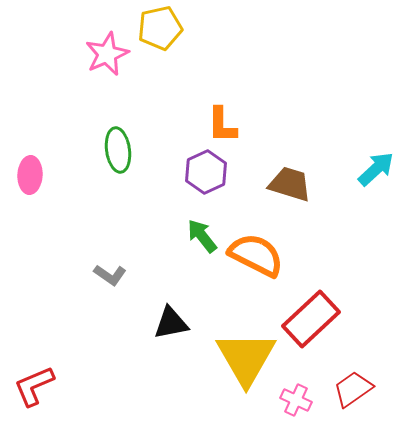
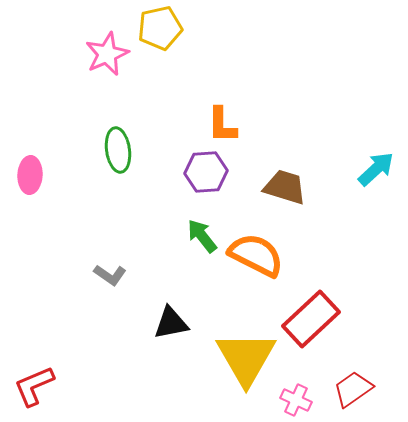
purple hexagon: rotated 21 degrees clockwise
brown trapezoid: moved 5 px left, 3 px down
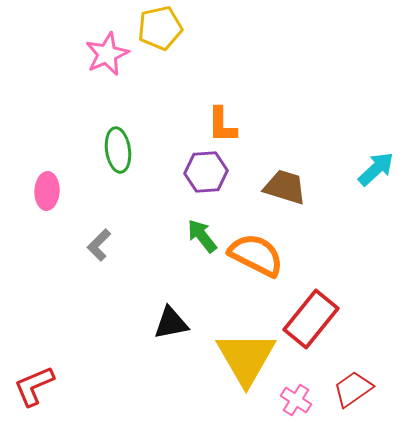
pink ellipse: moved 17 px right, 16 px down
gray L-shape: moved 11 px left, 30 px up; rotated 100 degrees clockwise
red rectangle: rotated 8 degrees counterclockwise
pink cross: rotated 8 degrees clockwise
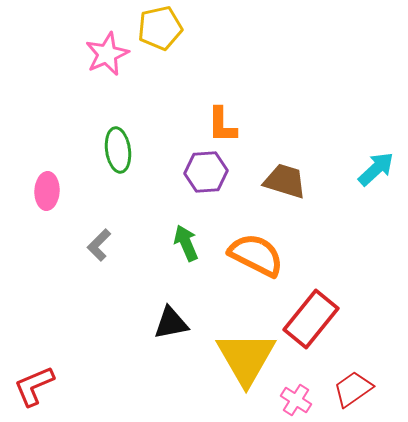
brown trapezoid: moved 6 px up
green arrow: moved 16 px left, 7 px down; rotated 15 degrees clockwise
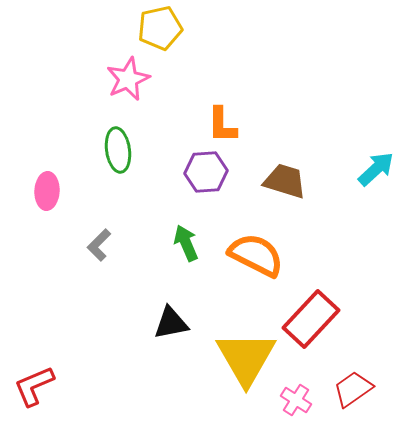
pink star: moved 21 px right, 25 px down
red rectangle: rotated 4 degrees clockwise
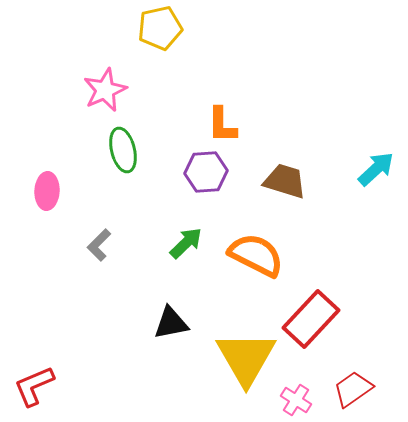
pink star: moved 23 px left, 11 px down
green ellipse: moved 5 px right; rotated 6 degrees counterclockwise
green arrow: rotated 69 degrees clockwise
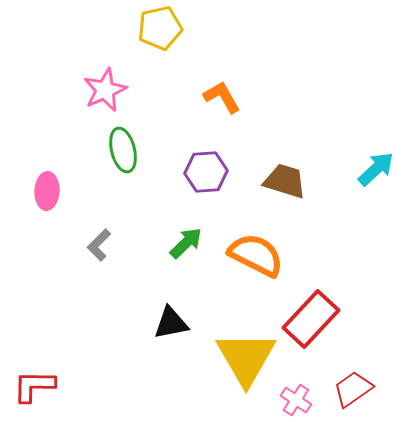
orange L-shape: moved 28 px up; rotated 150 degrees clockwise
red L-shape: rotated 24 degrees clockwise
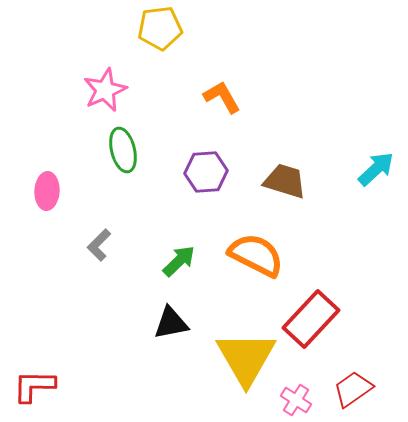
yellow pentagon: rotated 6 degrees clockwise
green arrow: moved 7 px left, 18 px down
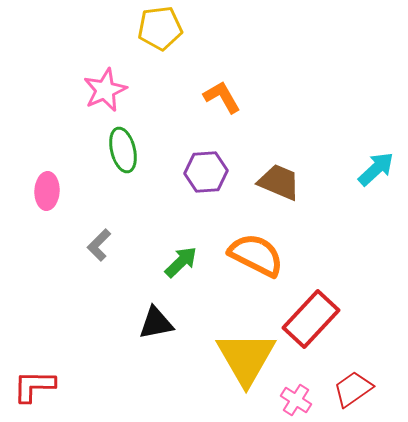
brown trapezoid: moved 6 px left, 1 px down; rotated 6 degrees clockwise
green arrow: moved 2 px right, 1 px down
black triangle: moved 15 px left
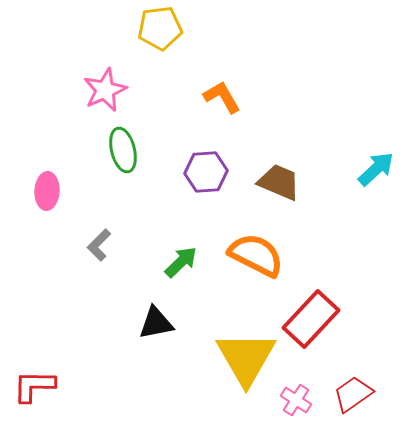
red trapezoid: moved 5 px down
